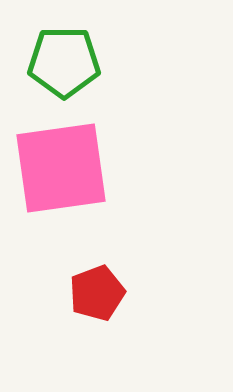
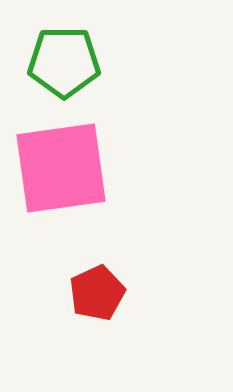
red pentagon: rotated 4 degrees counterclockwise
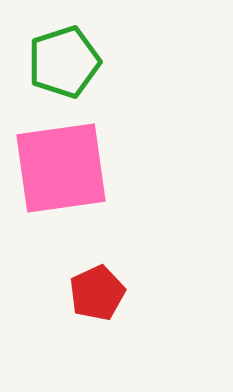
green pentagon: rotated 18 degrees counterclockwise
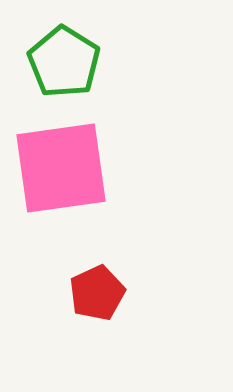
green pentagon: rotated 22 degrees counterclockwise
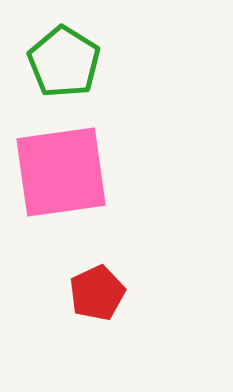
pink square: moved 4 px down
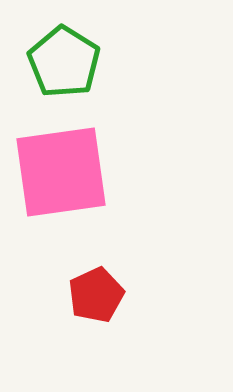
red pentagon: moved 1 px left, 2 px down
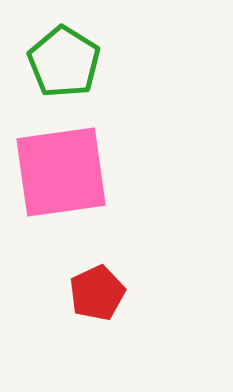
red pentagon: moved 1 px right, 2 px up
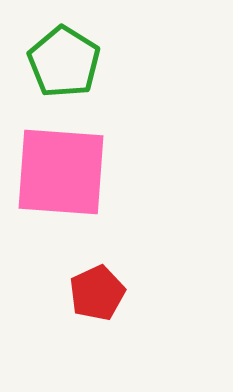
pink square: rotated 12 degrees clockwise
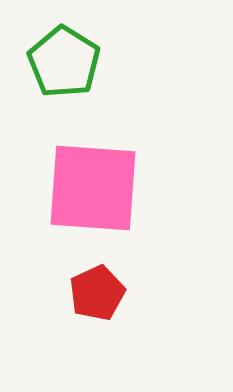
pink square: moved 32 px right, 16 px down
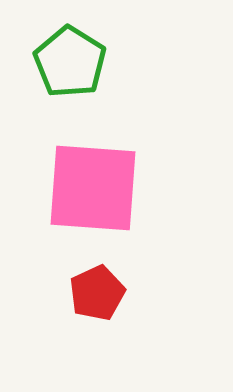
green pentagon: moved 6 px right
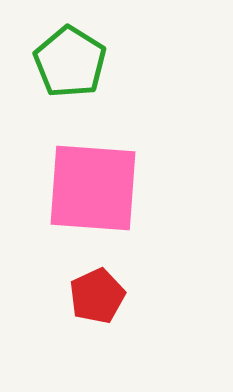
red pentagon: moved 3 px down
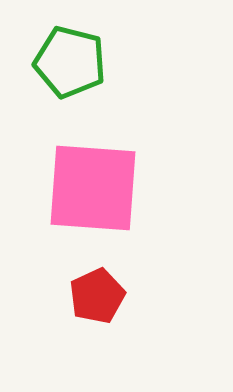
green pentagon: rotated 18 degrees counterclockwise
